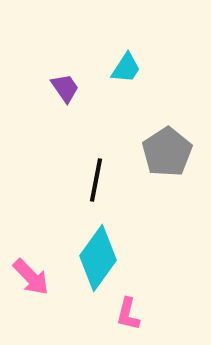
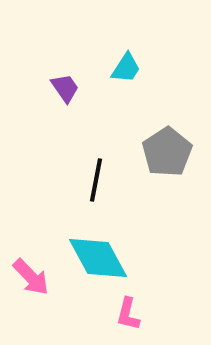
cyan diamond: rotated 64 degrees counterclockwise
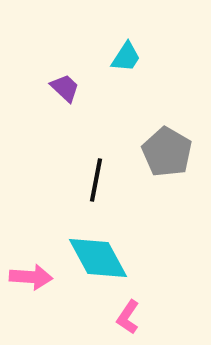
cyan trapezoid: moved 11 px up
purple trapezoid: rotated 12 degrees counterclockwise
gray pentagon: rotated 9 degrees counterclockwise
pink arrow: rotated 42 degrees counterclockwise
pink L-shape: moved 3 px down; rotated 20 degrees clockwise
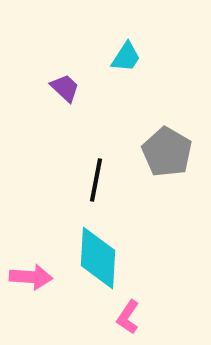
cyan diamond: rotated 32 degrees clockwise
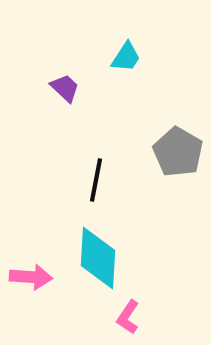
gray pentagon: moved 11 px right
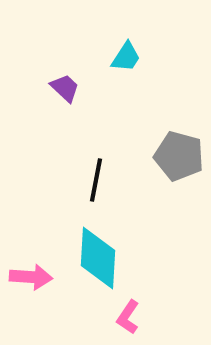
gray pentagon: moved 1 px right, 4 px down; rotated 15 degrees counterclockwise
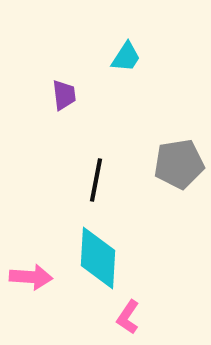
purple trapezoid: moved 1 px left, 7 px down; rotated 40 degrees clockwise
gray pentagon: moved 8 px down; rotated 24 degrees counterclockwise
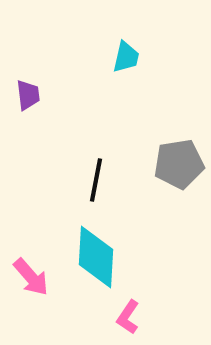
cyan trapezoid: rotated 20 degrees counterclockwise
purple trapezoid: moved 36 px left
cyan diamond: moved 2 px left, 1 px up
pink arrow: rotated 45 degrees clockwise
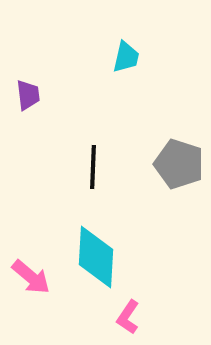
gray pentagon: rotated 27 degrees clockwise
black line: moved 3 px left, 13 px up; rotated 9 degrees counterclockwise
pink arrow: rotated 9 degrees counterclockwise
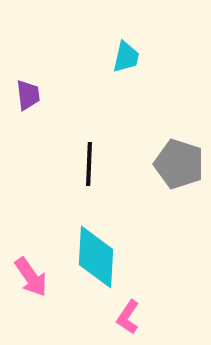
black line: moved 4 px left, 3 px up
pink arrow: rotated 15 degrees clockwise
